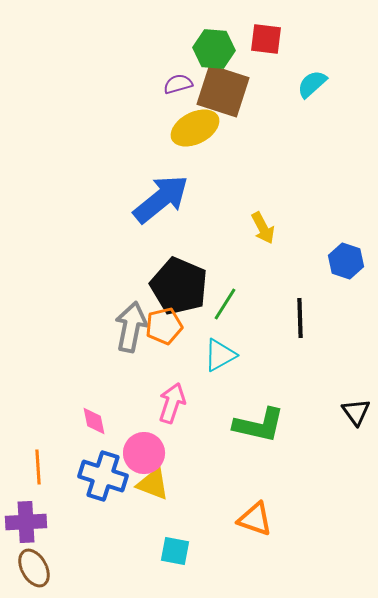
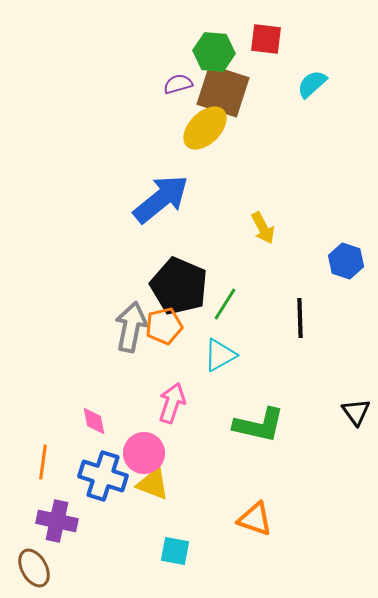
green hexagon: moved 3 px down
yellow ellipse: moved 10 px right; rotated 18 degrees counterclockwise
orange line: moved 5 px right, 5 px up; rotated 12 degrees clockwise
purple cross: moved 31 px right, 1 px up; rotated 15 degrees clockwise
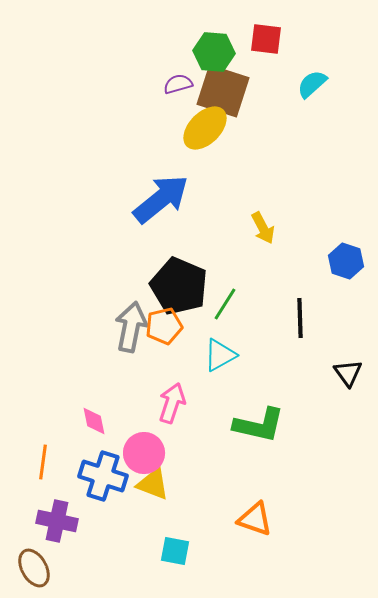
black triangle: moved 8 px left, 39 px up
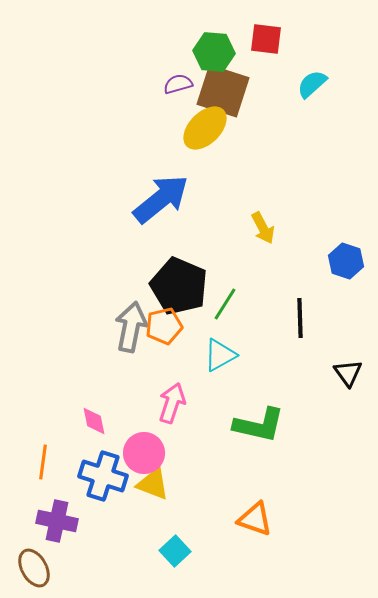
cyan square: rotated 36 degrees clockwise
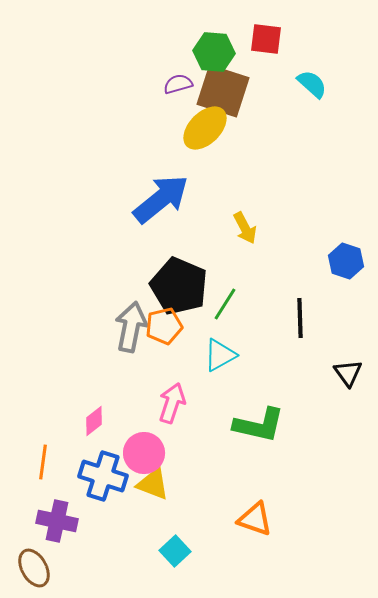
cyan semicircle: rotated 84 degrees clockwise
yellow arrow: moved 18 px left
pink diamond: rotated 64 degrees clockwise
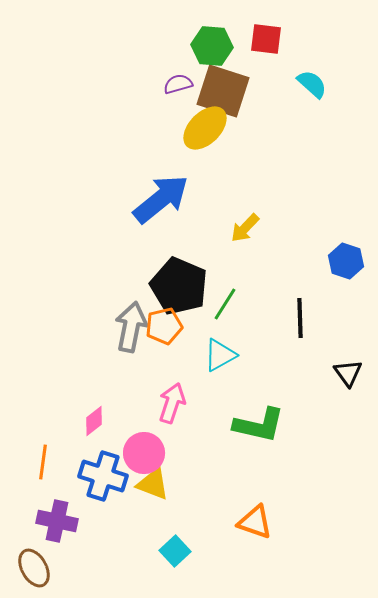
green hexagon: moved 2 px left, 6 px up
yellow arrow: rotated 72 degrees clockwise
orange triangle: moved 3 px down
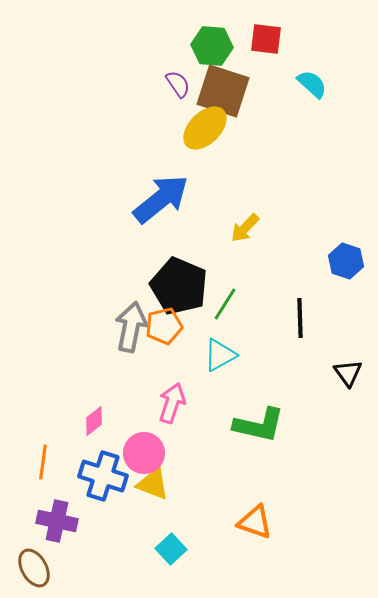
purple semicircle: rotated 72 degrees clockwise
cyan square: moved 4 px left, 2 px up
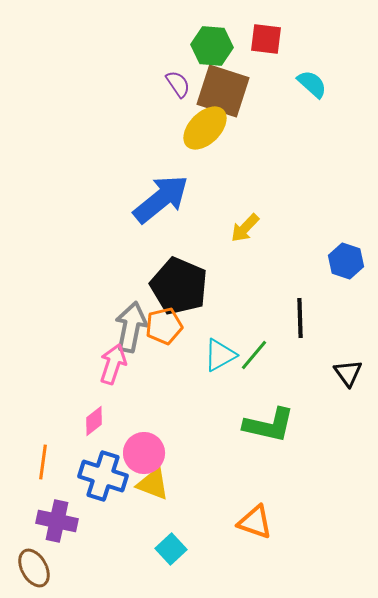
green line: moved 29 px right, 51 px down; rotated 8 degrees clockwise
pink arrow: moved 59 px left, 39 px up
green L-shape: moved 10 px right
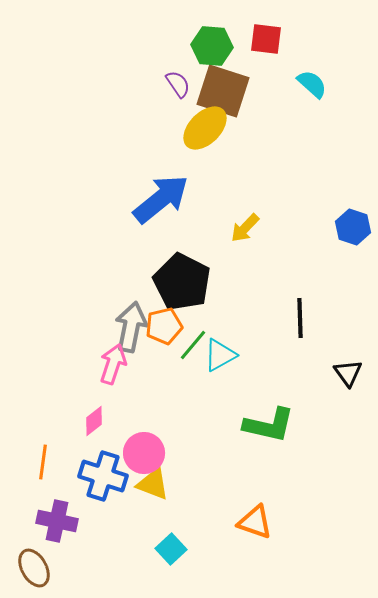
blue hexagon: moved 7 px right, 34 px up
black pentagon: moved 3 px right, 4 px up; rotated 4 degrees clockwise
green line: moved 61 px left, 10 px up
